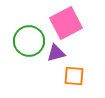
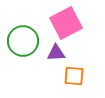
green circle: moved 6 px left
purple triangle: rotated 12 degrees clockwise
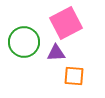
green circle: moved 1 px right, 1 px down
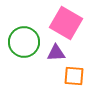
pink square: rotated 32 degrees counterclockwise
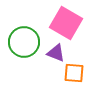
purple triangle: rotated 24 degrees clockwise
orange square: moved 3 px up
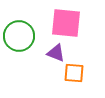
pink square: rotated 24 degrees counterclockwise
green circle: moved 5 px left, 6 px up
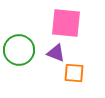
green circle: moved 14 px down
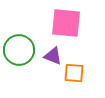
purple triangle: moved 3 px left, 3 px down
